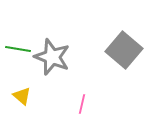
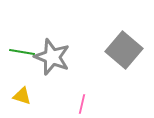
green line: moved 4 px right, 3 px down
yellow triangle: rotated 24 degrees counterclockwise
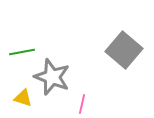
green line: rotated 20 degrees counterclockwise
gray star: moved 20 px down
yellow triangle: moved 1 px right, 2 px down
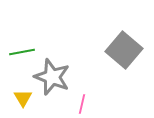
yellow triangle: rotated 42 degrees clockwise
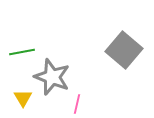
pink line: moved 5 px left
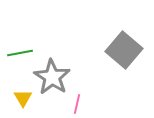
green line: moved 2 px left, 1 px down
gray star: rotated 12 degrees clockwise
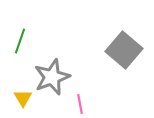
green line: moved 12 px up; rotated 60 degrees counterclockwise
gray star: rotated 18 degrees clockwise
pink line: moved 3 px right; rotated 24 degrees counterclockwise
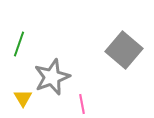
green line: moved 1 px left, 3 px down
pink line: moved 2 px right
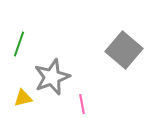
yellow triangle: rotated 48 degrees clockwise
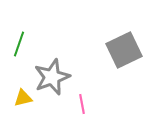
gray square: rotated 24 degrees clockwise
